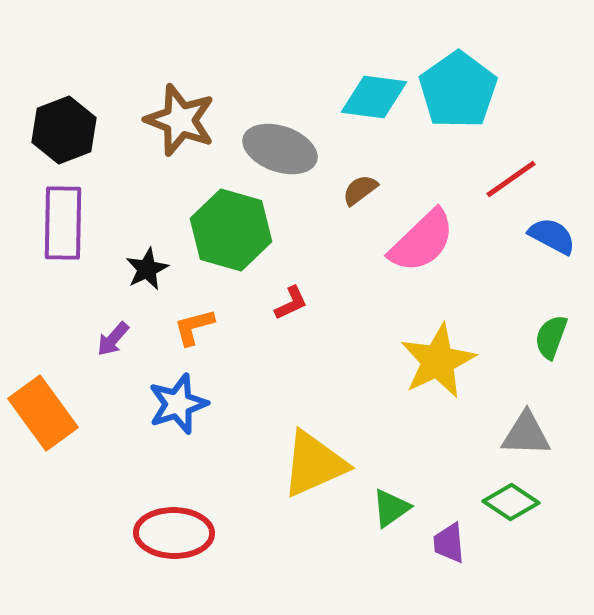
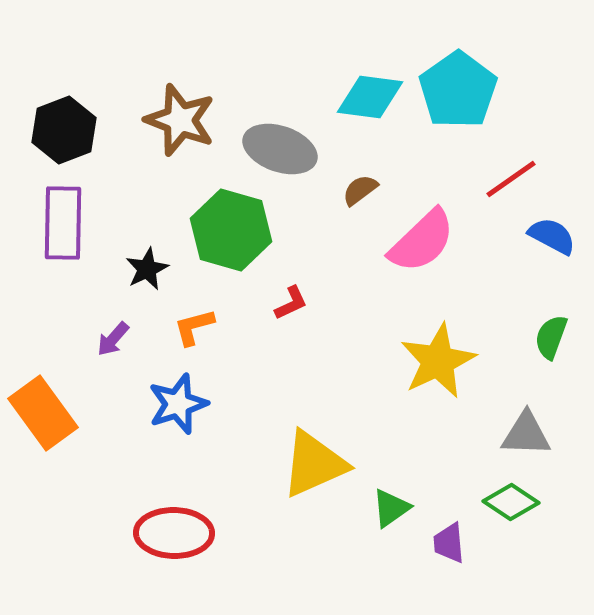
cyan diamond: moved 4 px left
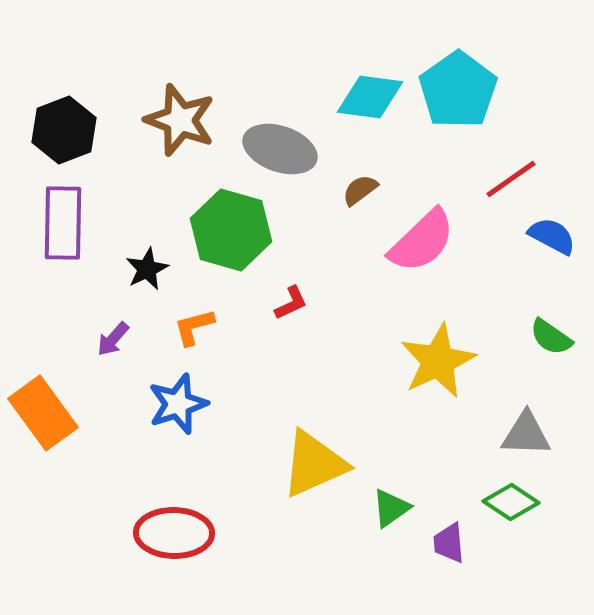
green semicircle: rotated 75 degrees counterclockwise
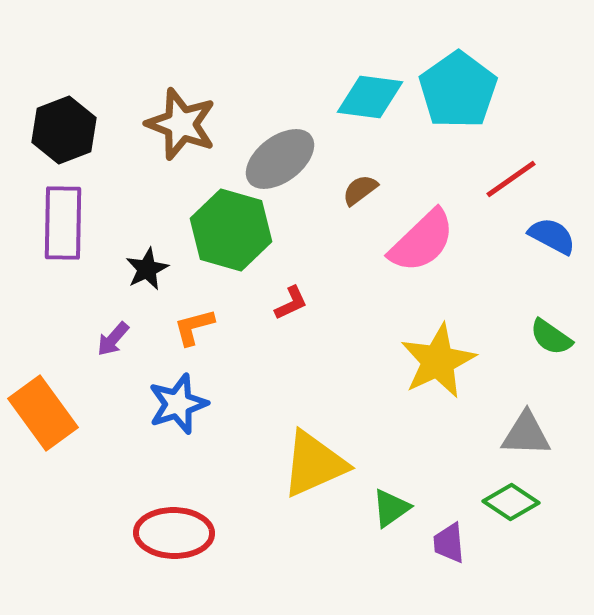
brown star: moved 1 px right, 4 px down
gray ellipse: moved 10 px down; rotated 56 degrees counterclockwise
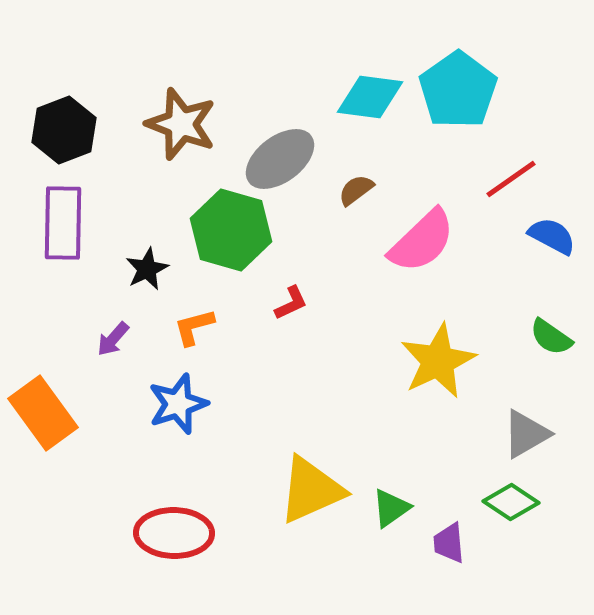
brown semicircle: moved 4 px left
gray triangle: rotated 32 degrees counterclockwise
yellow triangle: moved 3 px left, 26 px down
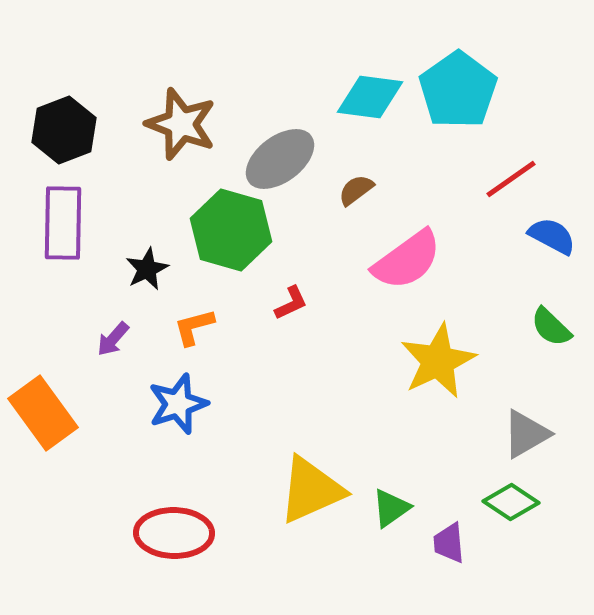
pink semicircle: moved 15 px left, 19 px down; rotated 8 degrees clockwise
green semicircle: moved 10 px up; rotated 9 degrees clockwise
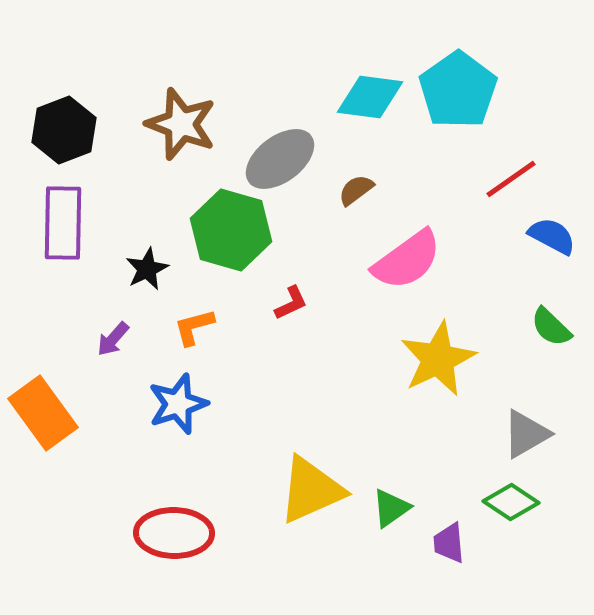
yellow star: moved 2 px up
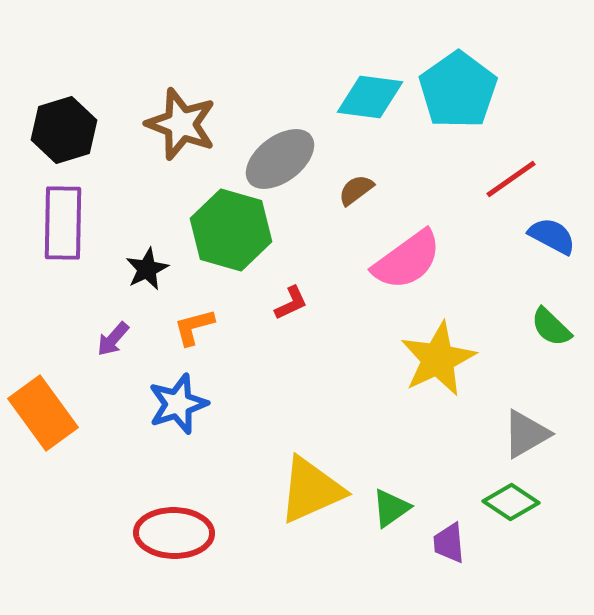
black hexagon: rotated 4 degrees clockwise
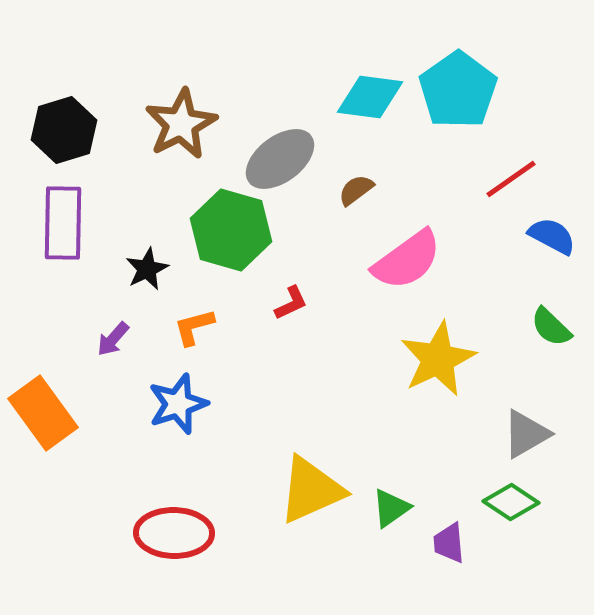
brown star: rotated 24 degrees clockwise
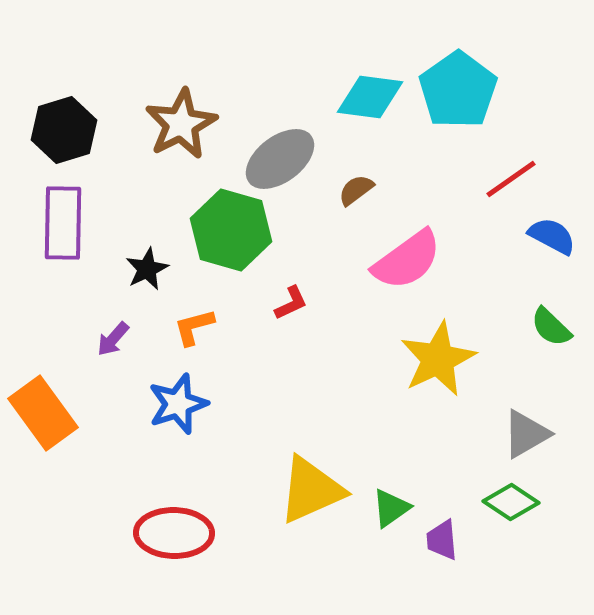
purple trapezoid: moved 7 px left, 3 px up
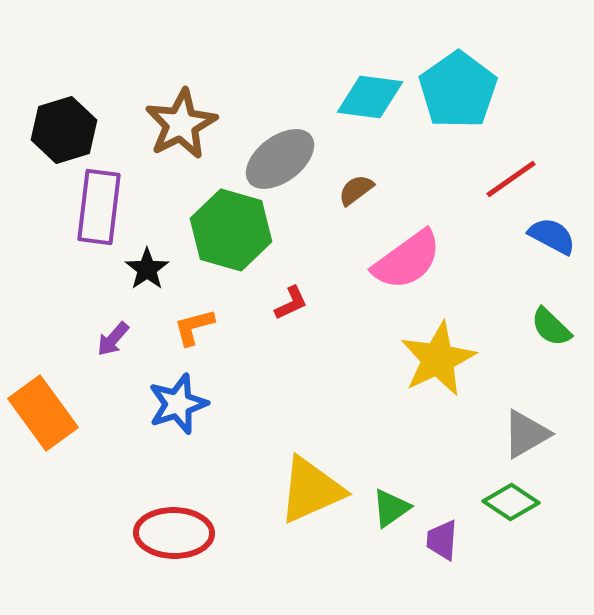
purple rectangle: moved 36 px right, 16 px up; rotated 6 degrees clockwise
black star: rotated 9 degrees counterclockwise
purple trapezoid: rotated 9 degrees clockwise
